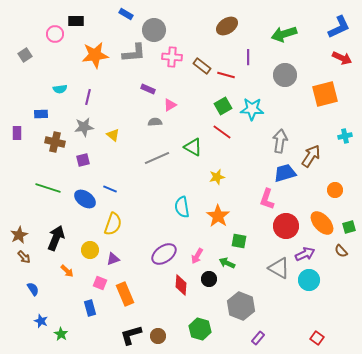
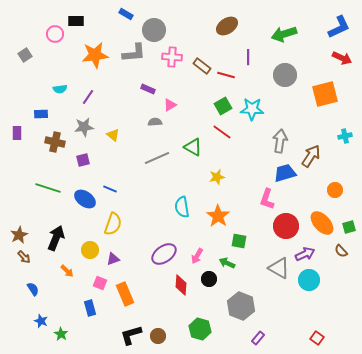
purple line at (88, 97): rotated 21 degrees clockwise
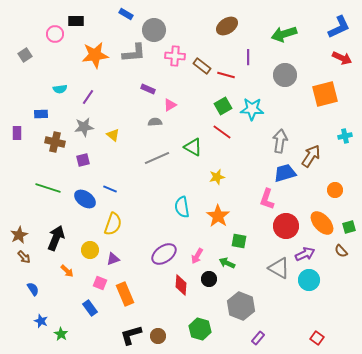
pink cross at (172, 57): moved 3 px right, 1 px up
blue rectangle at (90, 308): rotated 21 degrees counterclockwise
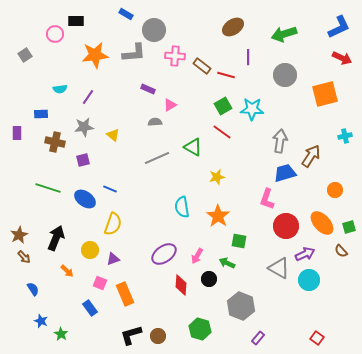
brown ellipse at (227, 26): moved 6 px right, 1 px down
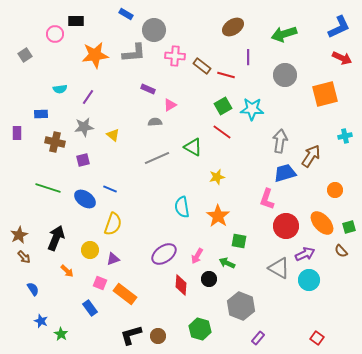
orange rectangle at (125, 294): rotated 30 degrees counterclockwise
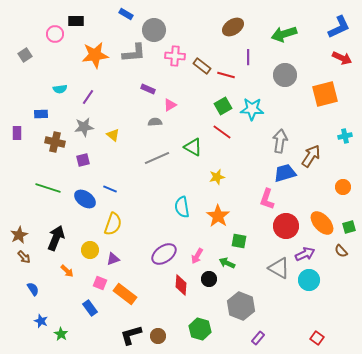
orange circle at (335, 190): moved 8 px right, 3 px up
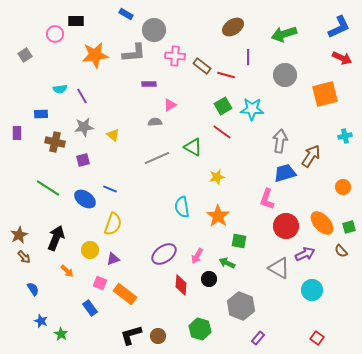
purple rectangle at (148, 89): moved 1 px right, 5 px up; rotated 24 degrees counterclockwise
purple line at (88, 97): moved 6 px left, 1 px up; rotated 63 degrees counterclockwise
green line at (48, 188): rotated 15 degrees clockwise
cyan circle at (309, 280): moved 3 px right, 10 px down
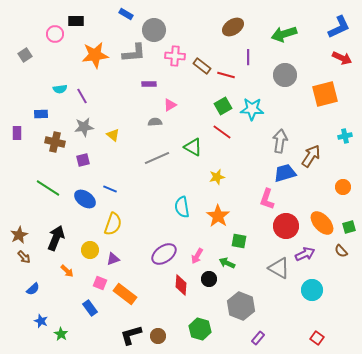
blue semicircle at (33, 289): rotated 80 degrees clockwise
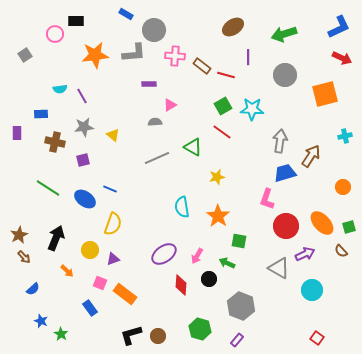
purple rectangle at (258, 338): moved 21 px left, 2 px down
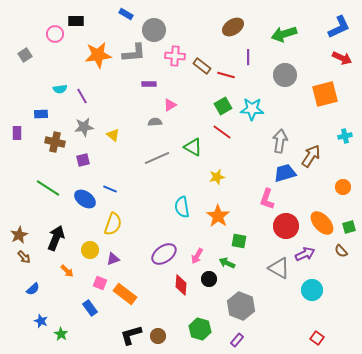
orange star at (95, 55): moved 3 px right
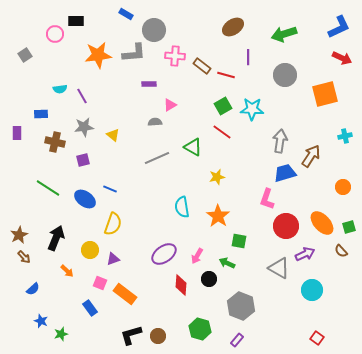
green star at (61, 334): rotated 24 degrees clockwise
